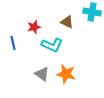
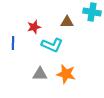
brown triangle: rotated 24 degrees counterclockwise
blue line: rotated 16 degrees clockwise
gray triangle: moved 2 px left; rotated 35 degrees counterclockwise
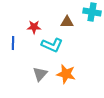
red star: rotated 16 degrees clockwise
gray triangle: rotated 49 degrees counterclockwise
